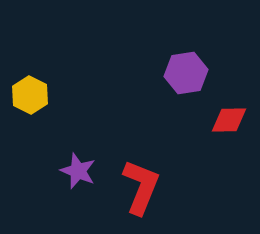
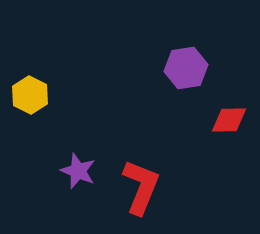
purple hexagon: moved 5 px up
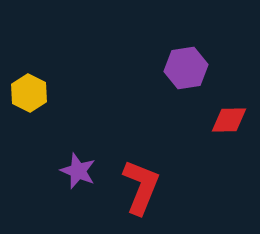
yellow hexagon: moved 1 px left, 2 px up
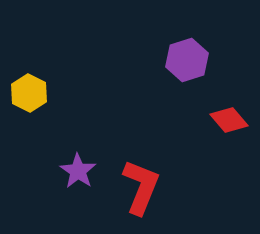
purple hexagon: moved 1 px right, 8 px up; rotated 9 degrees counterclockwise
red diamond: rotated 51 degrees clockwise
purple star: rotated 12 degrees clockwise
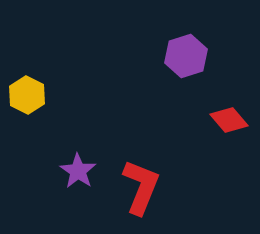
purple hexagon: moved 1 px left, 4 px up
yellow hexagon: moved 2 px left, 2 px down
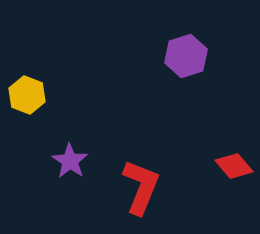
yellow hexagon: rotated 6 degrees counterclockwise
red diamond: moved 5 px right, 46 px down
purple star: moved 8 px left, 10 px up
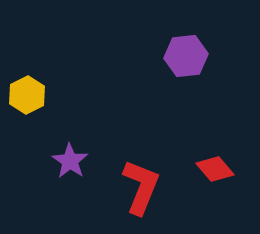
purple hexagon: rotated 12 degrees clockwise
yellow hexagon: rotated 12 degrees clockwise
red diamond: moved 19 px left, 3 px down
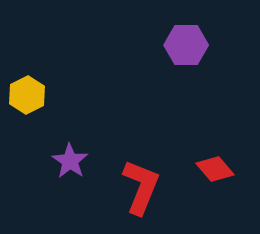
purple hexagon: moved 11 px up; rotated 6 degrees clockwise
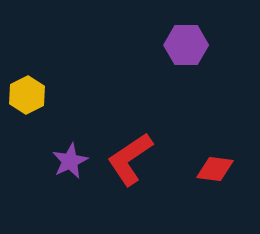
purple star: rotated 12 degrees clockwise
red diamond: rotated 42 degrees counterclockwise
red L-shape: moved 11 px left, 28 px up; rotated 146 degrees counterclockwise
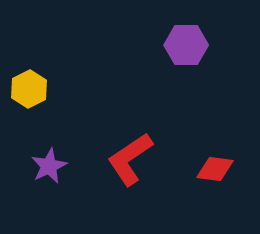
yellow hexagon: moved 2 px right, 6 px up
purple star: moved 21 px left, 5 px down
